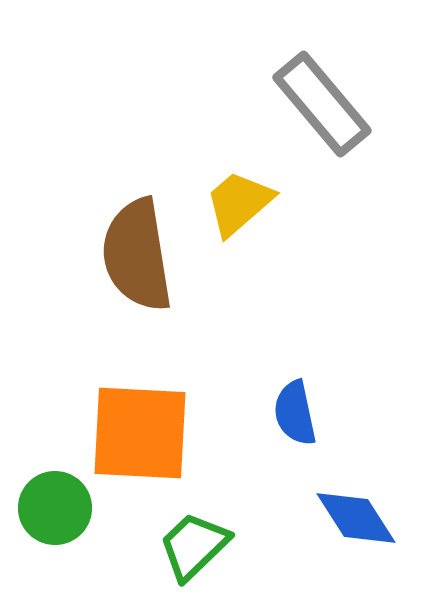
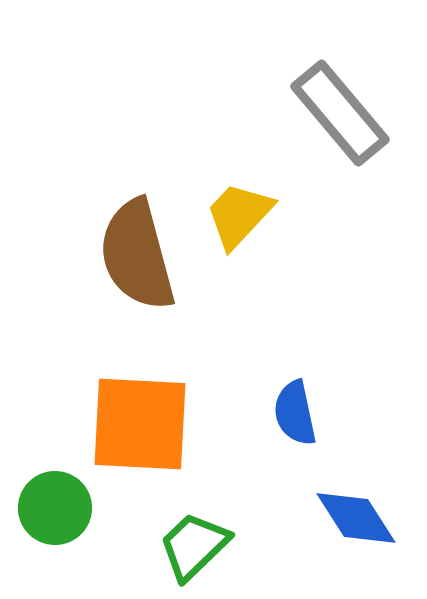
gray rectangle: moved 18 px right, 9 px down
yellow trapezoid: moved 12 px down; rotated 6 degrees counterclockwise
brown semicircle: rotated 6 degrees counterclockwise
orange square: moved 9 px up
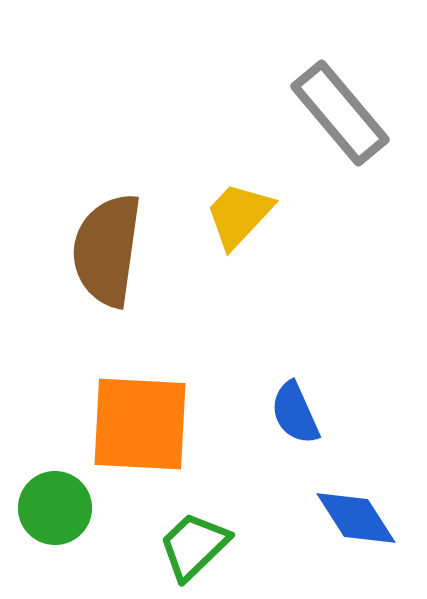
brown semicircle: moved 30 px left, 5 px up; rotated 23 degrees clockwise
blue semicircle: rotated 12 degrees counterclockwise
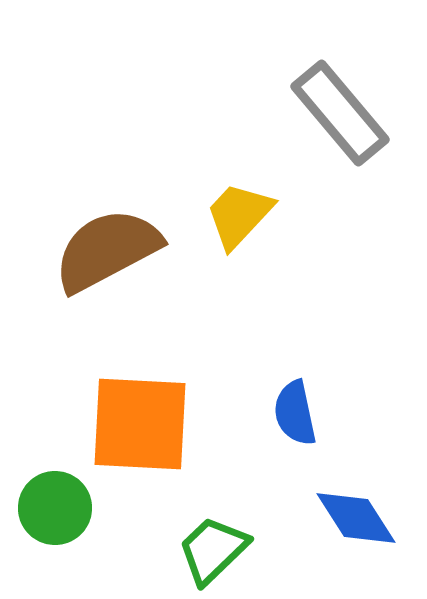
brown semicircle: rotated 54 degrees clockwise
blue semicircle: rotated 12 degrees clockwise
green trapezoid: moved 19 px right, 4 px down
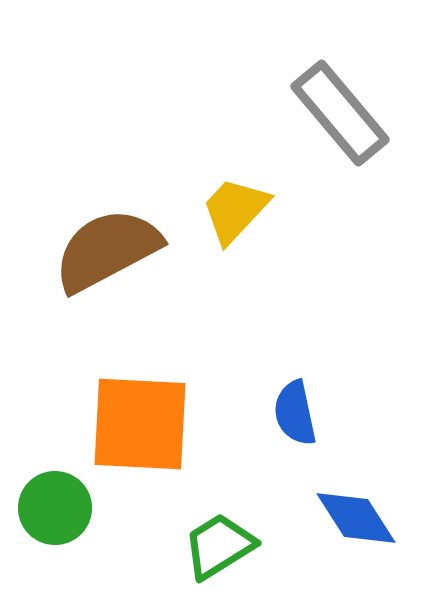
yellow trapezoid: moved 4 px left, 5 px up
green trapezoid: moved 6 px right, 4 px up; rotated 12 degrees clockwise
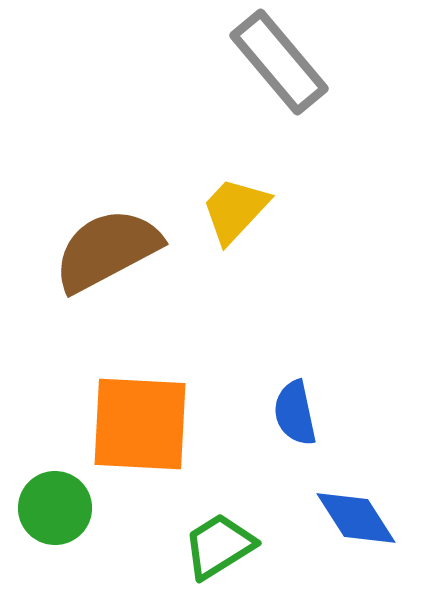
gray rectangle: moved 61 px left, 51 px up
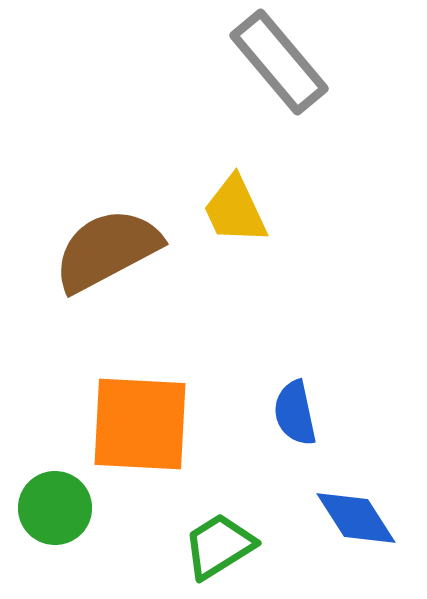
yellow trapezoid: rotated 68 degrees counterclockwise
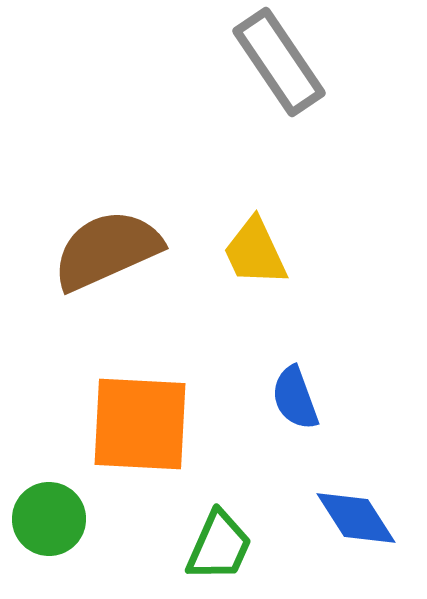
gray rectangle: rotated 6 degrees clockwise
yellow trapezoid: moved 20 px right, 42 px down
brown semicircle: rotated 4 degrees clockwise
blue semicircle: moved 15 px up; rotated 8 degrees counterclockwise
green circle: moved 6 px left, 11 px down
green trapezoid: rotated 146 degrees clockwise
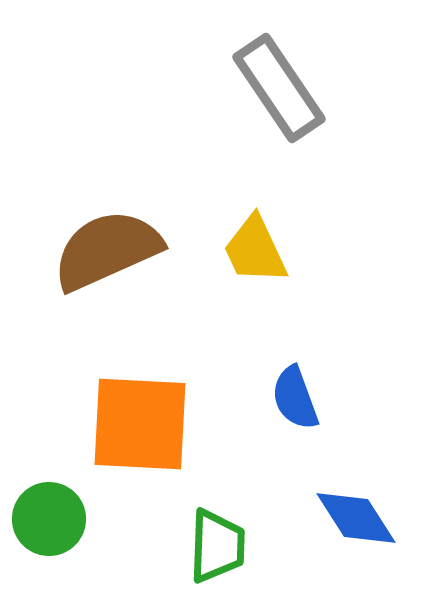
gray rectangle: moved 26 px down
yellow trapezoid: moved 2 px up
green trapezoid: moved 2 px left; rotated 22 degrees counterclockwise
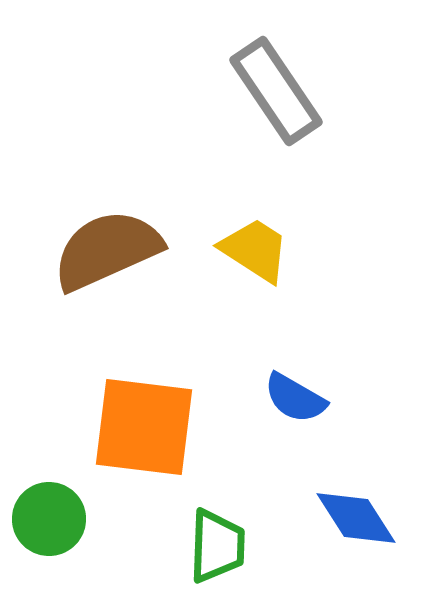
gray rectangle: moved 3 px left, 3 px down
yellow trapezoid: rotated 148 degrees clockwise
blue semicircle: rotated 40 degrees counterclockwise
orange square: moved 4 px right, 3 px down; rotated 4 degrees clockwise
